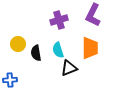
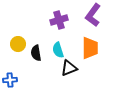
purple L-shape: rotated 10 degrees clockwise
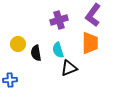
orange trapezoid: moved 5 px up
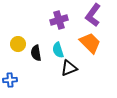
orange trapezoid: rotated 45 degrees counterclockwise
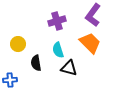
purple cross: moved 2 px left, 1 px down
black semicircle: moved 10 px down
black triangle: rotated 36 degrees clockwise
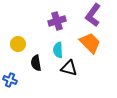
cyan semicircle: rotated 14 degrees clockwise
blue cross: rotated 24 degrees clockwise
